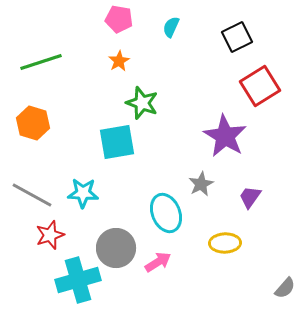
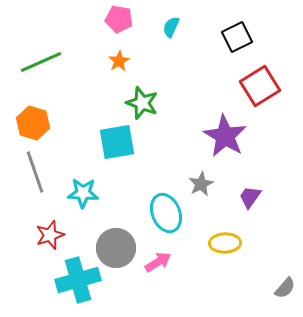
green line: rotated 6 degrees counterclockwise
gray line: moved 3 px right, 23 px up; rotated 42 degrees clockwise
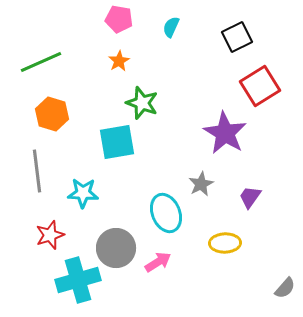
orange hexagon: moved 19 px right, 9 px up
purple star: moved 3 px up
gray line: moved 2 px right, 1 px up; rotated 12 degrees clockwise
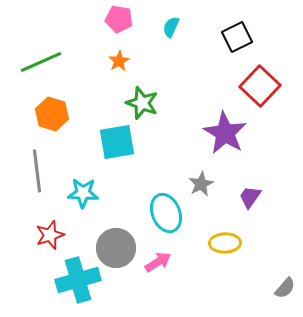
red square: rotated 15 degrees counterclockwise
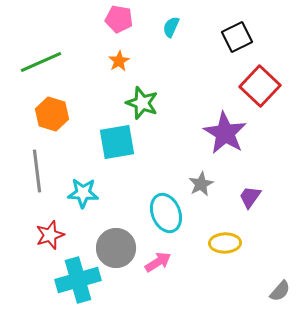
gray semicircle: moved 5 px left, 3 px down
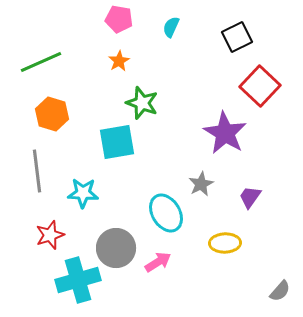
cyan ellipse: rotated 9 degrees counterclockwise
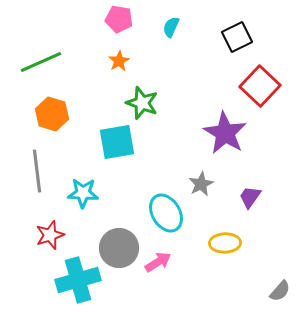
gray circle: moved 3 px right
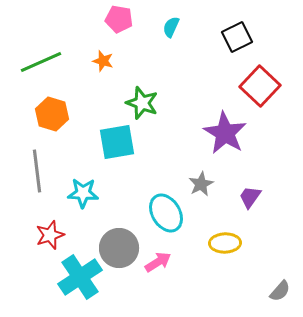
orange star: moved 16 px left; rotated 25 degrees counterclockwise
cyan cross: moved 2 px right, 3 px up; rotated 18 degrees counterclockwise
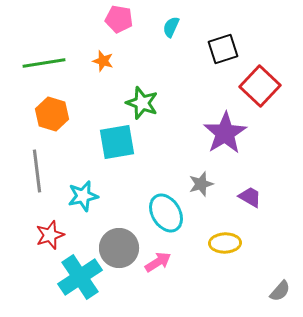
black square: moved 14 px left, 12 px down; rotated 8 degrees clockwise
green line: moved 3 px right, 1 px down; rotated 15 degrees clockwise
purple star: rotated 9 degrees clockwise
gray star: rotated 10 degrees clockwise
cyan star: moved 3 px down; rotated 16 degrees counterclockwise
purple trapezoid: rotated 85 degrees clockwise
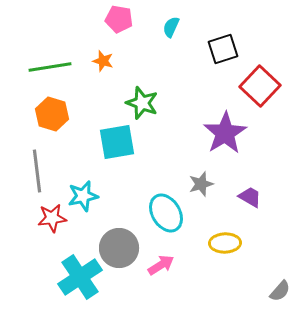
green line: moved 6 px right, 4 px down
red star: moved 2 px right, 17 px up; rotated 12 degrees clockwise
pink arrow: moved 3 px right, 3 px down
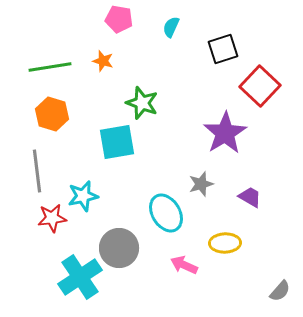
pink arrow: moved 23 px right; rotated 124 degrees counterclockwise
